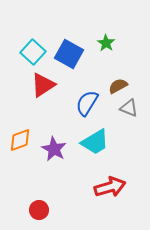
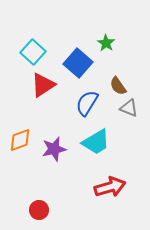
blue square: moved 9 px right, 9 px down; rotated 12 degrees clockwise
brown semicircle: rotated 96 degrees counterclockwise
cyan trapezoid: moved 1 px right
purple star: rotated 30 degrees clockwise
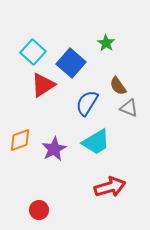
blue square: moved 7 px left
purple star: rotated 15 degrees counterclockwise
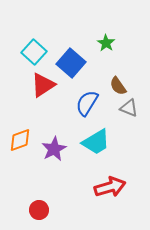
cyan square: moved 1 px right
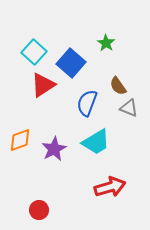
blue semicircle: rotated 12 degrees counterclockwise
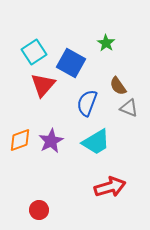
cyan square: rotated 15 degrees clockwise
blue square: rotated 12 degrees counterclockwise
red triangle: rotated 16 degrees counterclockwise
purple star: moved 3 px left, 8 px up
